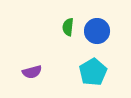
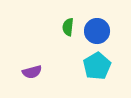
cyan pentagon: moved 4 px right, 6 px up
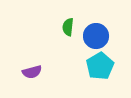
blue circle: moved 1 px left, 5 px down
cyan pentagon: moved 3 px right
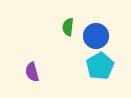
purple semicircle: rotated 90 degrees clockwise
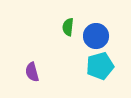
cyan pentagon: rotated 16 degrees clockwise
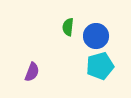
purple semicircle: rotated 144 degrees counterclockwise
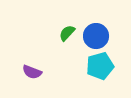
green semicircle: moved 1 px left, 6 px down; rotated 36 degrees clockwise
purple semicircle: rotated 90 degrees clockwise
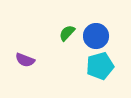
purple semicircle: moved 7 px left, 12 px up
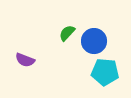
blue circle: moved 2 px left, 5 px down
cyan pentagon: moved 5 px right, 6 px down; rotated 20 degrees clockwise
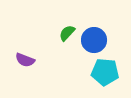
blue circle: moved 1 px up
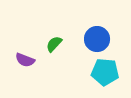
green semicircle: moved 13 px left, 11 px down
blue circle: moved 3 px right, 1 px up
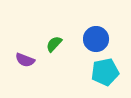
blue circle: moved 1 px left
cyan pentagon: rotated 16 degrees counterclockwise
